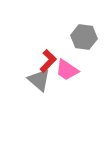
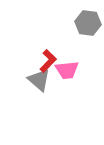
gray hexagon: moved 4 px right, 14 px up
pink trapezoid: rotated 40 degrees counterclockwise
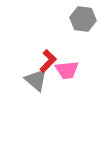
gray hexagon: moved 5 px left, 4 px up
gray triangle: moved 3 px left
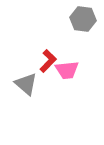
gray triangle: moved 10 px left, 4 px down
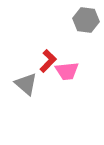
gray hexagon: moved 3 px right, 1 px down
pink trapezoid: moved 1 px down
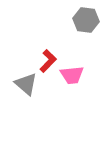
pink trapezoid: moved 5 px right, 4 px down
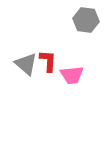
red L-shape: rotated 40 degrees counterclockwise
gray triangle: moved 20 px up
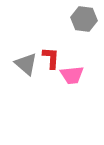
gray hexagon: moved 2 px left, 1 px up
red L-shape: moved 3 px right, 3 px up
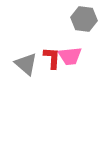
red L-shape: moved 1 px right
pink trapezoid: moved 2 px left, 19 px up
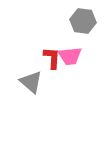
gray hexagon: moved 1 px left, 2 px down
gray triangle: moved 5 px right, 18 px down
